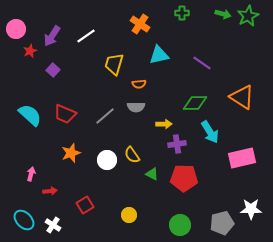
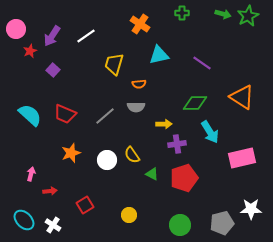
red pentagon: rotated 20 degrees counterclockwise
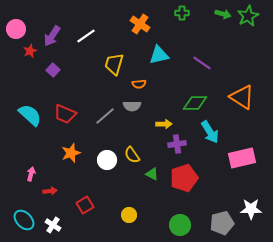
gray semicircle: moved 4 px left, 1 px up
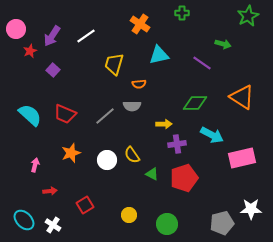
green arrow: moved 30 px down
cyan arrow: moved 2 px right, 3 px down; rotated 30 degrees counterclockwise
pink arrow: moved 4 px right, 9 px up
green circle: moved 13 px left, 1 px up
